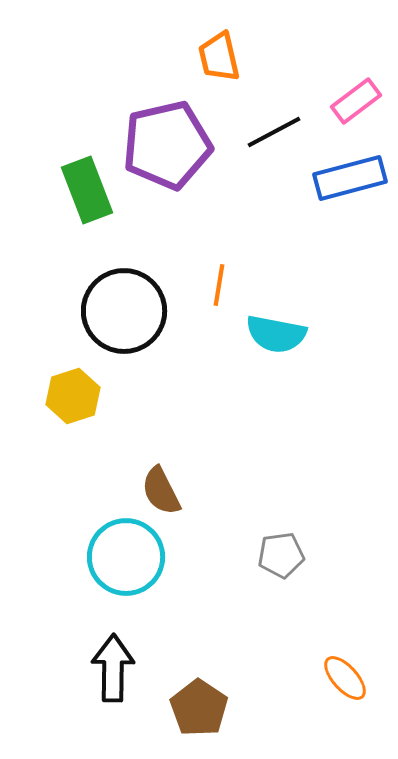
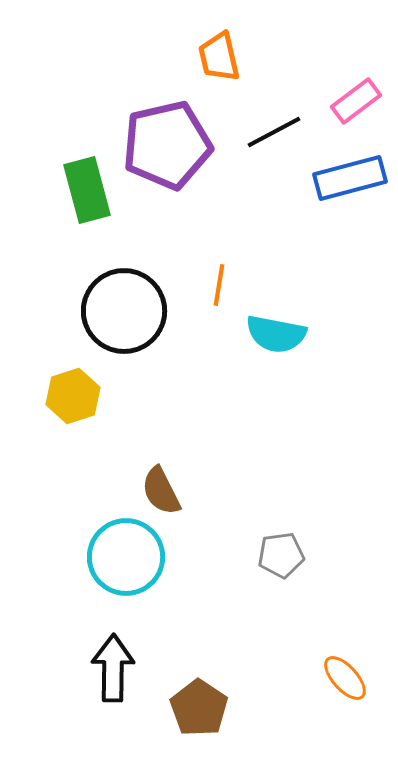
green rectangle: rotated 6 degrees clockwise
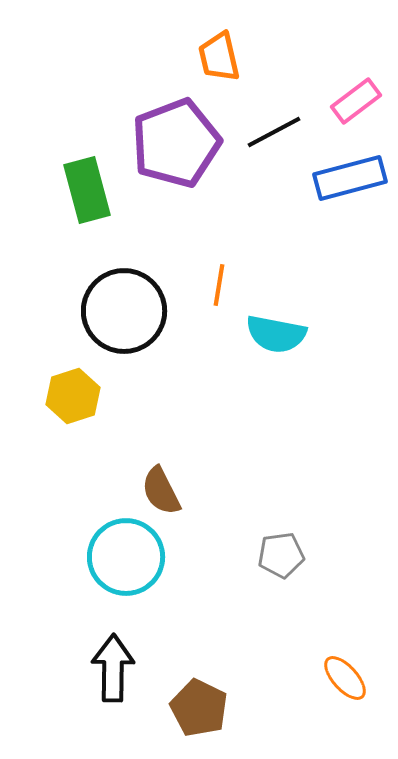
purple pentagon: moved 9 px right, 2 px up; rotated 8 degrees counterclockwise
brown pentagon: rotated 8 degrees counterclockwise
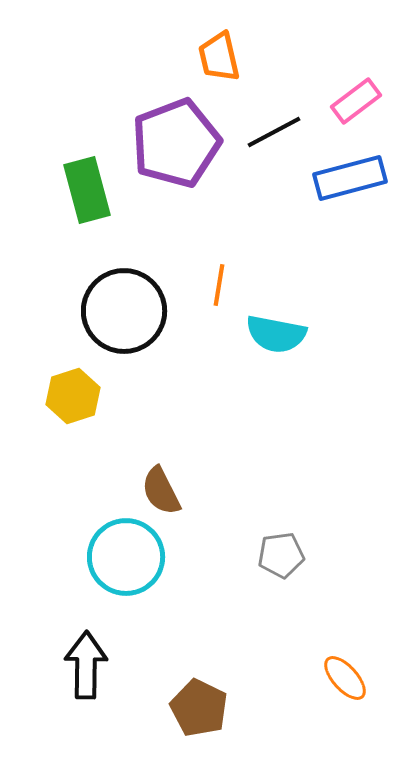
black arrow: moved 27 px left, 3 px up
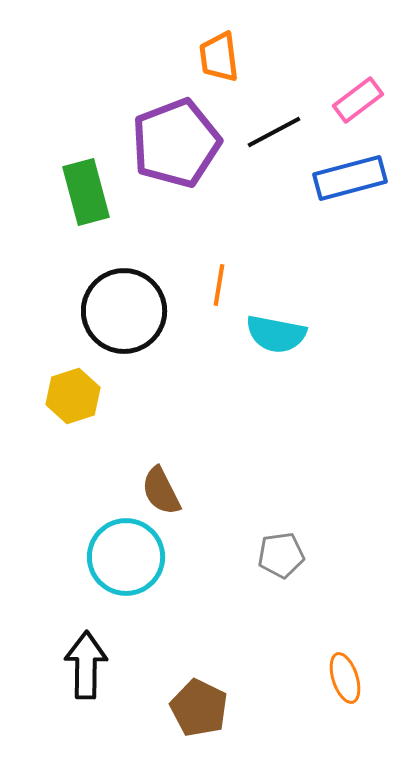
orange trapezoid: rotated 6 degrees clockwise
pink rectangle: moved 2 px right, 1 px up
green rectangle: moved 1 px left, 2 px down
orange ellipse: rotated 24 degrees clockwise
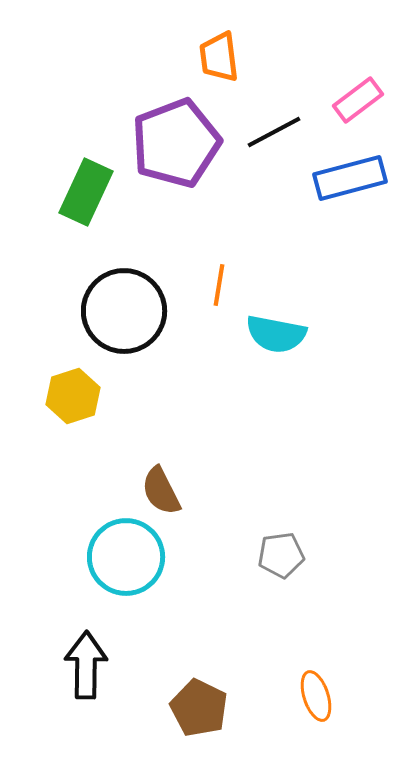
green rectangle: rotated 40 degrees clockwise
orange ellipse: moved 29 px left, 18 px down
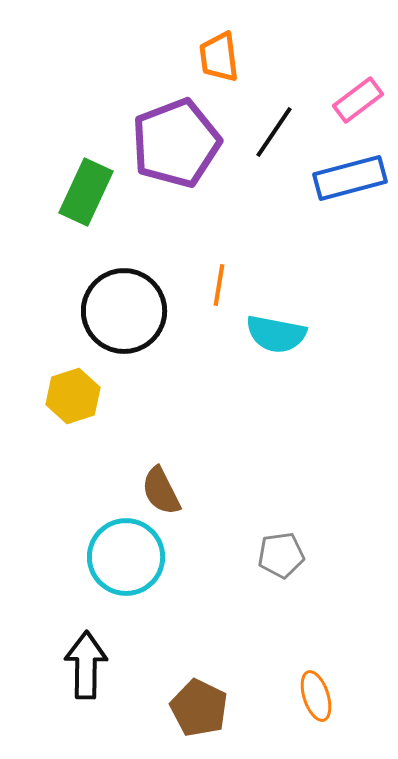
black line: rotated 28 degrees counterclockwise
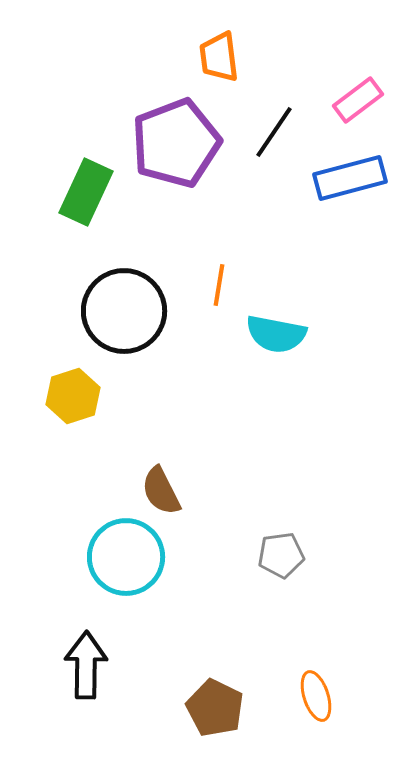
brown pentagon: moved 16 px right
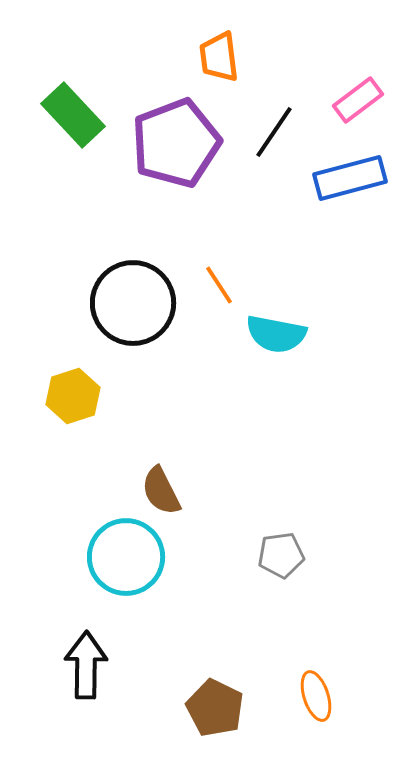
green rectangle: moved 13 px left, 77 px up; rotated 68 degrees counterclockwise
orange line: rotated 42 degrees counterclockwise
black circle: moved 9 px right, 8 px up
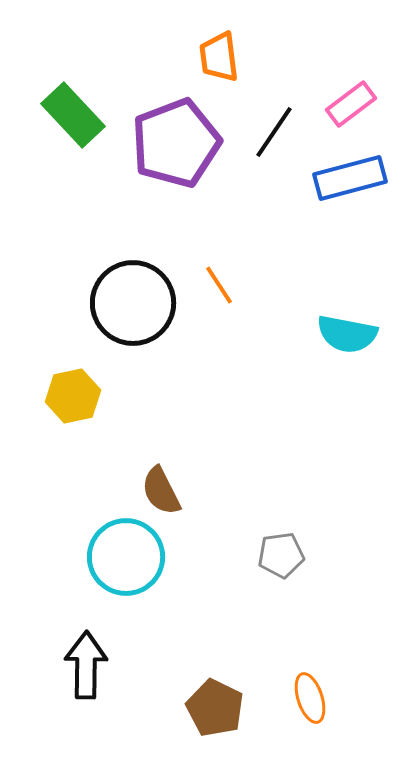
pink rectangle: moved 7 px left, 4 px down
cyan semicircle: moved 71 px right
yellow hexagon: rotated 6 degrees clockwise
orange ellipse: moved 6 px left, 2 px down
